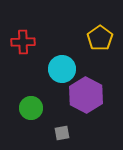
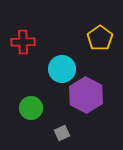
gray square: rotated 14 degrees counterclockwise
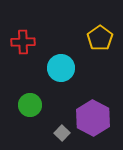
cyan circle: moved 1 px left, 1 px up
purple hexagon: moved 7 px right, 23 px down
green circle: moved 1 px left, 3 px up
gray square: rotated 21 degrees counterclockwise
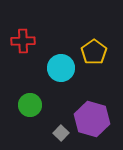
yellow pentagon: moved 6 px left, 14 px down
red cross: moved 1 px up
purple hexagon: moved 1 px left, 1 px down; rotated 12 degrees counterclockwise
gray square: moved 1 px left
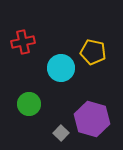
red cross: moved 1 px down; rotated 10 degrees counterclockwise
yellow pentagon: moved 1 px left; rotated 25 degrees counterclockwise
green circle: moved 1 px left, 1 px up
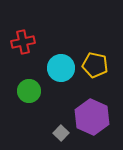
yellow pentagon: moved 2 px right, 13 px down
green circle: moved 13 px up
purple hexagon: moved 2 px up; rotated 8 degrees clockwise
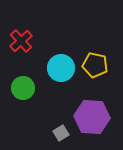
red cross: moved 2 px left, 1 px up; rotated 30 degrees counterclockwise
green circle: moved 6 px left, 3 px up
purple hexagon: rotated 20 degrees counterclockwise
gray square: rotated 14 degrees clockwise
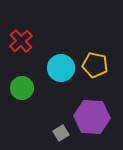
green circle: moved 1 px left
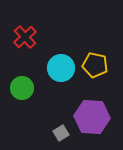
red cross: moved 4 px right, 4 px up
